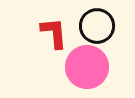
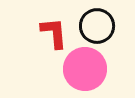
pink circle: moved 2 px left, 2 px down
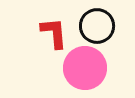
pink circle: moved 1 px up
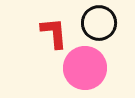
black circle: moved 2 px right, 3 px up
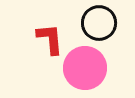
red L-shape: moved 4 px left, 6 px down
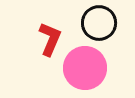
red L-shape: rotated 28 degrees clockwise
